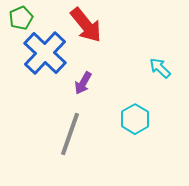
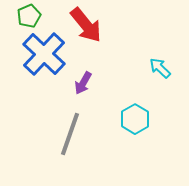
green pentagon: moved 8 px right, 2 px up
blue cross: moved 1 px left, 1 px down
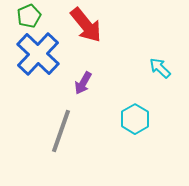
blue cross: moved 6 px left
gray line: moved 9 px left, 3 px up
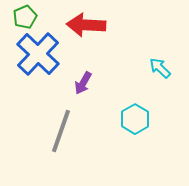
green pentagon: moved 4 px left, 1 px down
red arrow: rotated 132 degrees clockwise
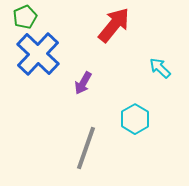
red arrow: moved 28 px right; rotated 126 degrees clockwise
gray line: moved 25 px right, 17 px down
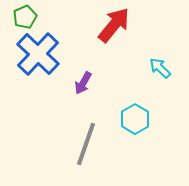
gray line: moved 4 px up
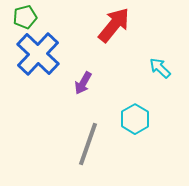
green pentagon: rotated 10 degrees clockwise
gray line: moved 2 px right
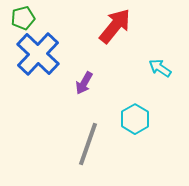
green pentagon: moved 2 px left, 1 px down
red arrow: moved 1 px right, 1 px down
cyan arrow: rotated 10 degrees counterclockwise
purple arrow: moved 1 px right
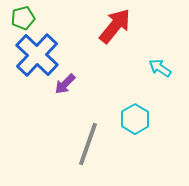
blue cross: moved 1 px left, 1 px down
purple arrow: moved 19 px left, 1 px down; rotated 15 degrees clockwise
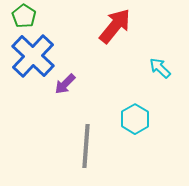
green pentagon: moved 1 px right, 2 px up; rotated 25 degrees counterclockwise
blue cross: moved 4 px left, 1 px down
cyan arrow: rotated 10 degrees clockwise
gray line: moved 2 px left, 2 px down; rotated 15 degrees counterclockwise
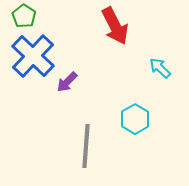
red arrow: rotated 114 degrees clockwise
purple arrow: moved 2 px right, 2 px up
